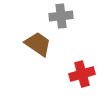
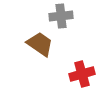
brown trapezoid: moved 2 px right
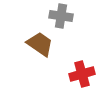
gray cross: rotated 15 degrees clockwise
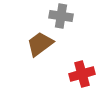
brown trapezoid: rotated 72 degrees counterclockwise
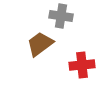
red cross: moved 9 px up; rotated 10 degrees clockwise
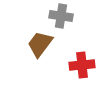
brown trapezoid: rotated 16 degrees counterclockwise
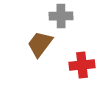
gray cross: rotated 10 degrees counterclockwise
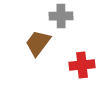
brown trapezoid: moved 2 px left, 1 px up
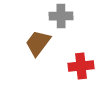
red cross: moved 1 px left, 1 px down
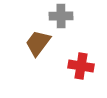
red cross: rotated 15 degrees clockwise
